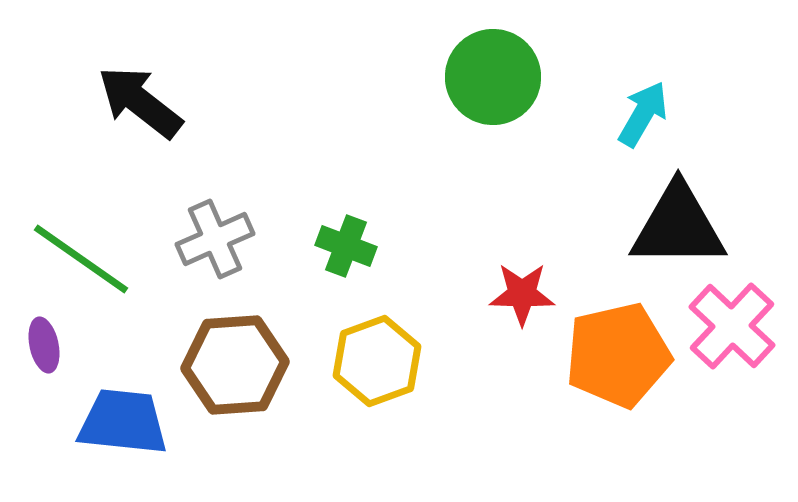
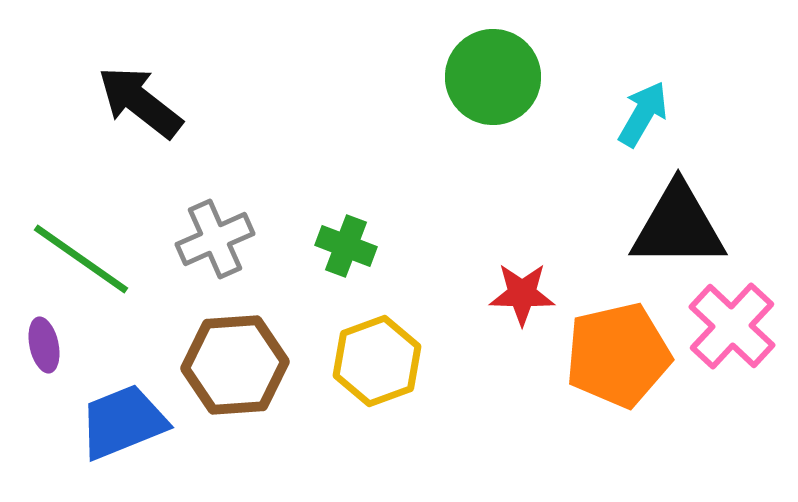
blue trapezoid: rotated 28 degrees counterclockwise
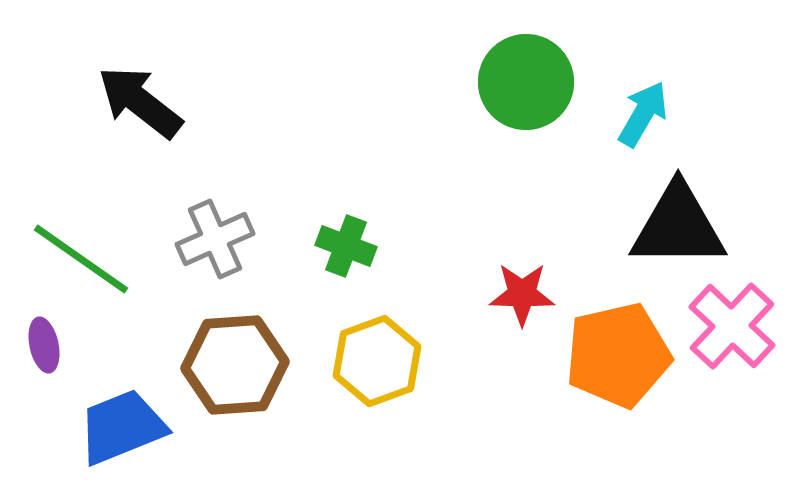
green circle: moved 33 px right, 5 px down
blue trapezoid: moved 1 px left, 5 px down
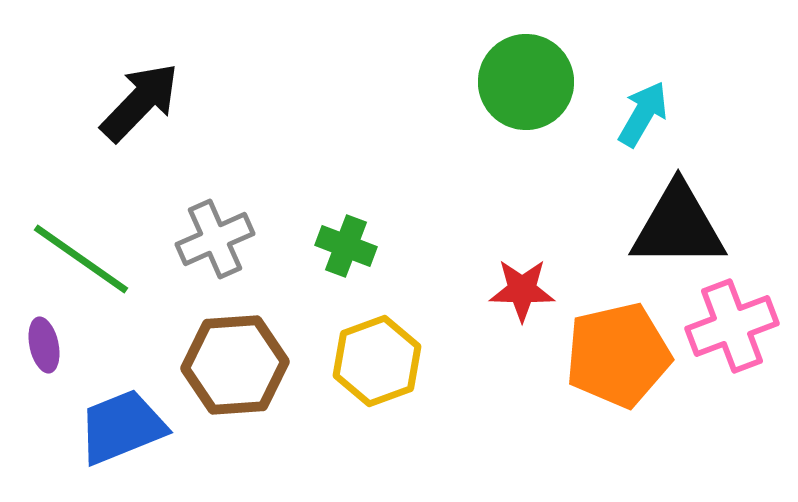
black arrow: rotated 96 degrees clockwise
red star: moved 4 px up
pink cross: rotated 26 degrees clockwise
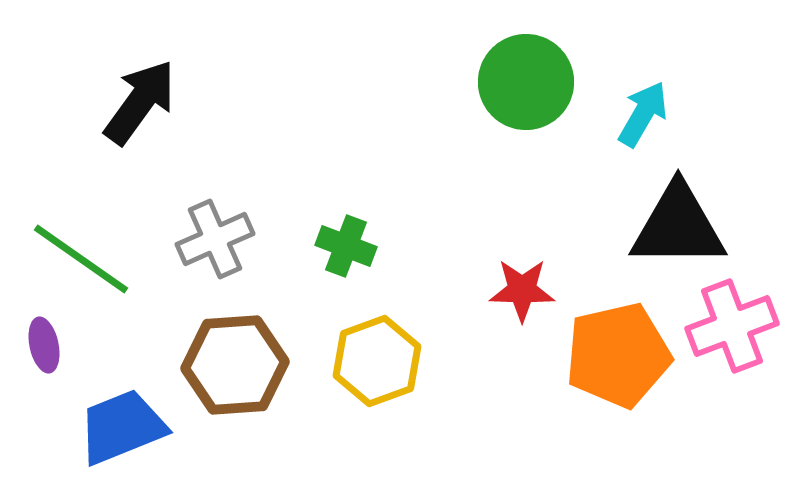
black arrow: rotated 8 degrees counterclockwise
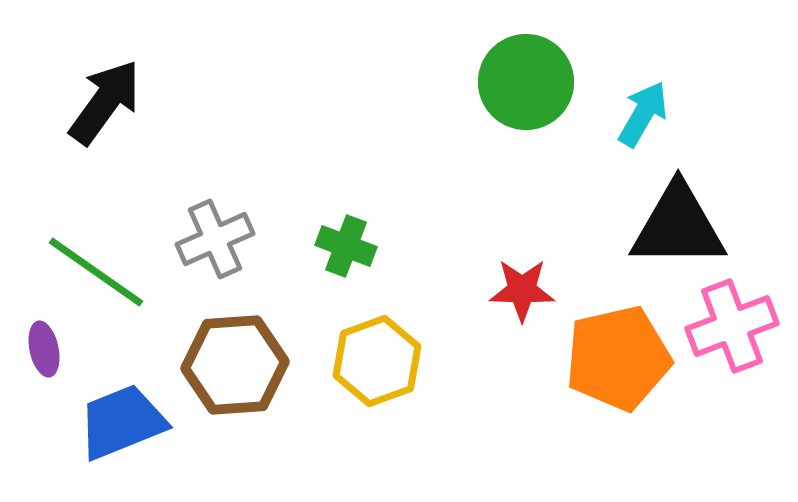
black arrow: moved 35 px left
green line: moved 15 px right, 13 px down
purple ellipse: moved 4 px down
orange pentagon: moved 3 px down
blue trapezoid: moved 5 px up
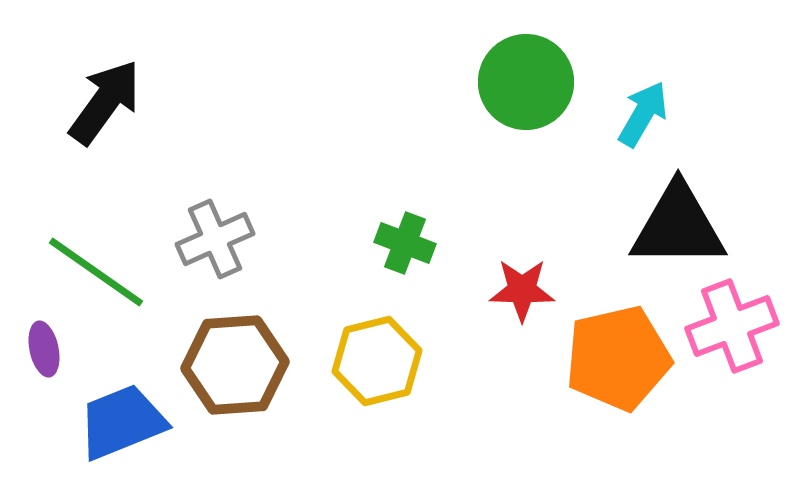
green cross: moved 59 px right, 3 px up
yellow hexagon: rotated 6 degrees clockwise
